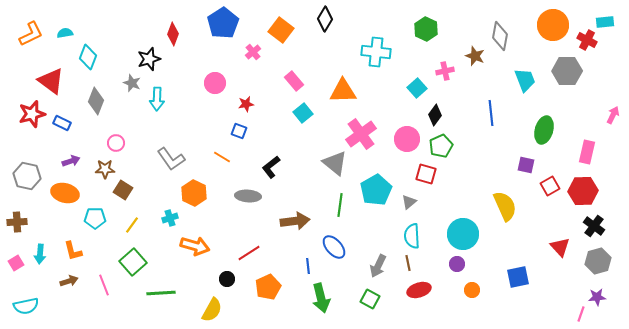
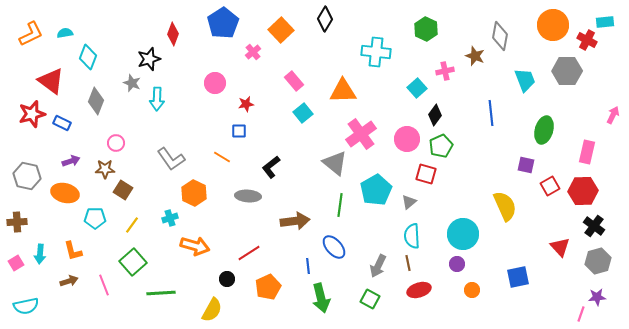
orange square at (281, 30): rotated 10 degrees clockwise
blue square at (239, 131): rotated 21 degrees counterclockwise
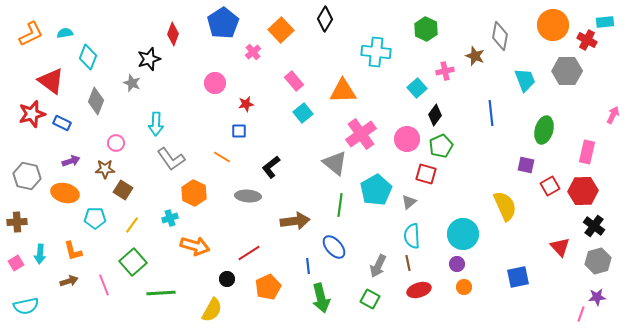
cyan arrow at (157, 99): moved 1 px left, 25 px down
orange circle at (472, 290): moved 8 px left, 3 px up
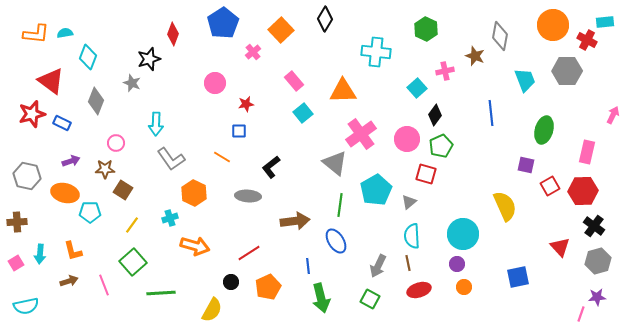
orange L-shape at (31, 34): moved 5 px right; rotated 32 degrees clockwise
cyan pentagon at (95, 218): moved 5 px left, 6 px up
blue ellipse at (334, 247): moved 2 px right, 6 px up; rotated 10 degrees clockwise
black circle at (227, 279): moved 4 px right, 3 px down
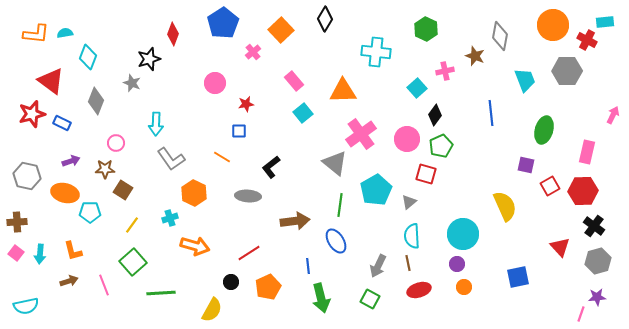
pink square at (16, 263): moved 10 px up; rotated 21 degrees counterclockwise
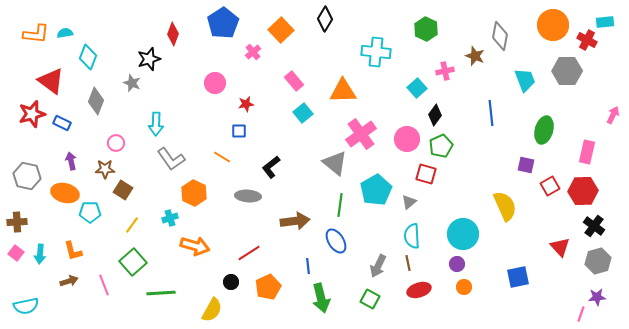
purple arrow at (71, 161): rotated 84 degrees counterclockwise
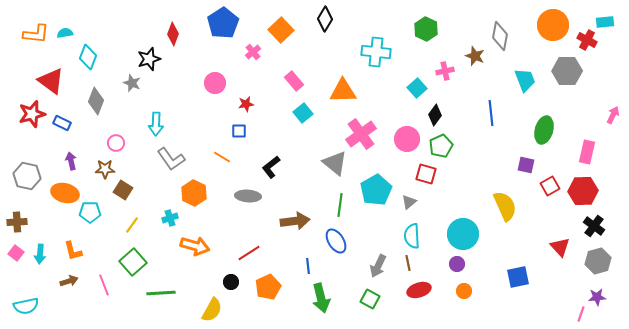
orange circle at (464, 287): moved 4 px down
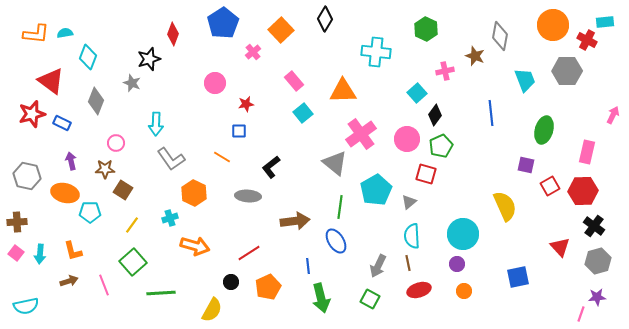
cyan square at (417, 88): moved 5 px down
green line at (340, 205): moved 2 px down
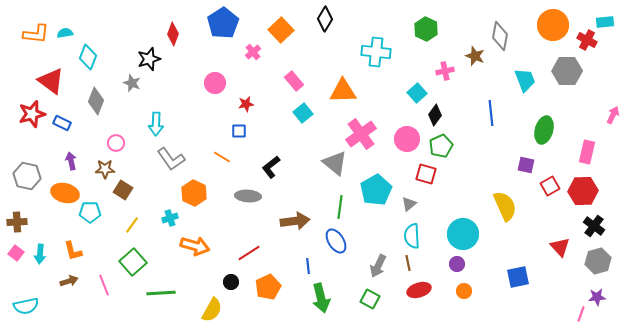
gray triangle at (409, 202): moved 2 px down
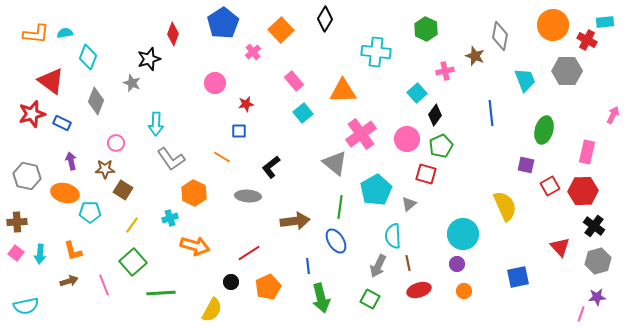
cyan semicircle at (412, 236): moved 19 px left
